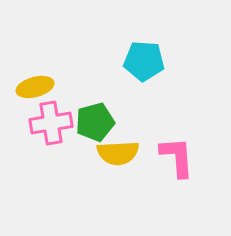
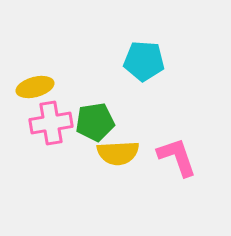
green pentagon: rotated 6 degrees clockwise
pink L-shape: rotated 15 degrees counterclockwise
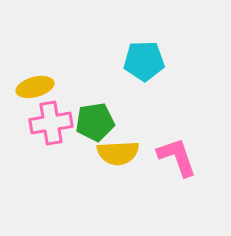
cyan pentagon: rotated 6 degrees counterclockwise
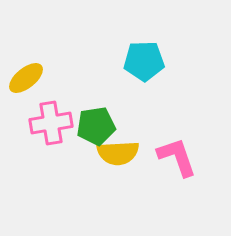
yellow ellipse: moved 9 px left, 9 px up; rotated 24 degrees counterclockwise
green pentagon: moved 1 px right, 4 px down
